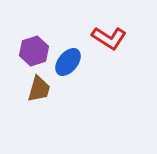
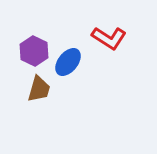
purple hexagon: rotated 16 degrees counterclockwise
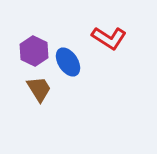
blue ellipse: rotated 72 degrees counterclockwise
brown trapezoid: rotated 48 degrees counterclockwise
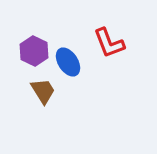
red L-shape: moved 5 px down; rotated 36 degrees clockwise
brown trapezoid: moved 4 px right, 2 px down
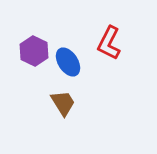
red L-shape: rotated 48 degrees clockwise
brown trapezoid: moved 20 px right, 12 px down
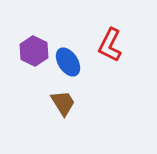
red L-shape: moved 1 px right, 2 px down
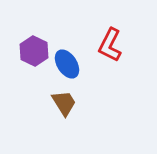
blue ellipse: moved 1 px left, 2 px down
brown trapezoid: moved 1 px right
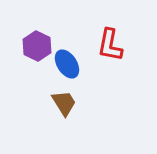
red L-shape: rotated 16 degrees counterclockwise
purple hexagon: moved 3 px right, 5 px up
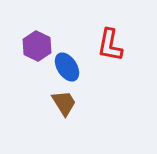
blue ellipse: moved 3 px down
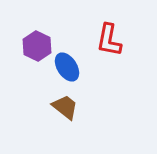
red L-shape: moved 1 px left, 5 px up
brown trapezoid: moved 1 px right, 4 px down; rotated 20 degrees counterclockwise
